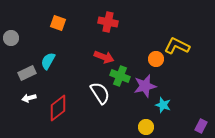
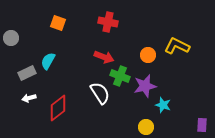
orange circle: moved 8 px left, 4 px up
purple rectangle: moved 1 px right, 1 px up; rotated 24 degrees counterclockwise
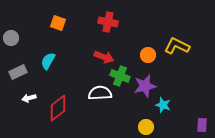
gray rectangle: moved 9 px left, 1 px up
white semicircle: rotated 60 degrees counterclockwise
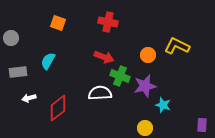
gray rectangle: rotated 18 degrees clockwise
yellow circle: moved 1 px left, 1 px down
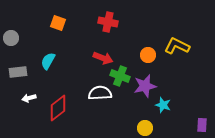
red arrow: moved 1 px left, 1 px down
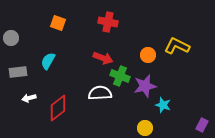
purple rectangle: rotated 24 degrees clockwise
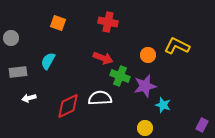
white semicircle: moved 5 px down
red diamond: moved 10 px right, 2 px up; rotated 12 degrees clockwise
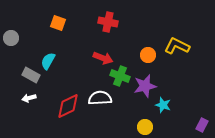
gray rectangle: moved 13 px right, 3 px down; rotated 36 degrees clockwise
yellow circle: moved 1 px up
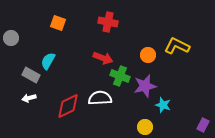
purple rectangle: moved 1 px right
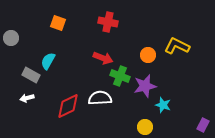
white arrow: moved 2 px left
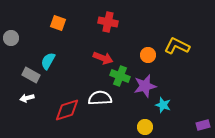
red diamond: moved 1 px left, 4 px down; rotated 8 degrees clockwise
purple rectangle: rotated 48 degrees clockwise
